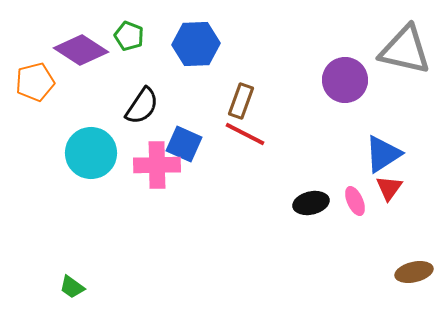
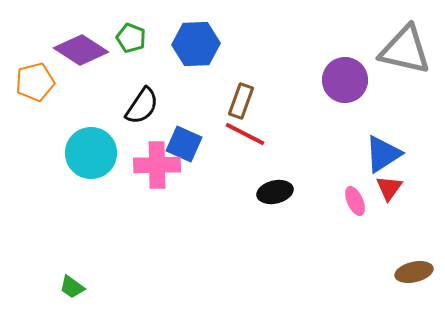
green pentagon: moved 2 px right, 2 px down
black ellipse: moved 36 px left, 11 px up
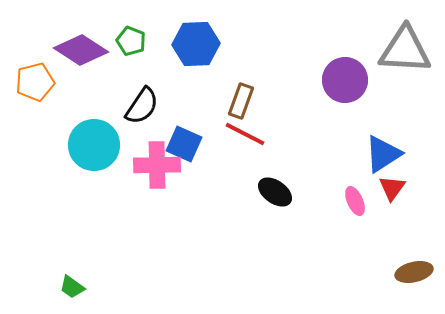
green pentagon: moved 3 px down
gray triangle: rotated 10 degrees counterclockwise
cyan circle: moved 3 px right, 8 px up
red triangle: moved 3 px right
black ellipse: rotated 48 degrees clockwise
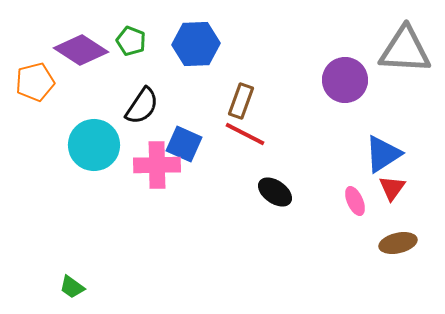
brown ellipse: moved 16 px left, 29 px up
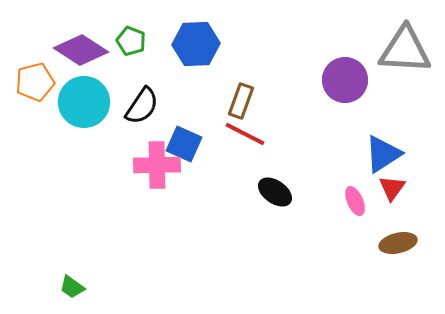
cyan circle: moved 10 px left, 43 px up
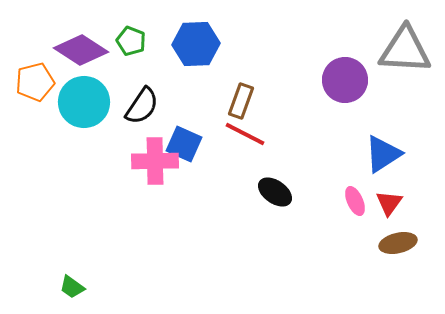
pink cross: moved 2 px left, 4 px up
red triangle: moved 3 px left, 15 px down
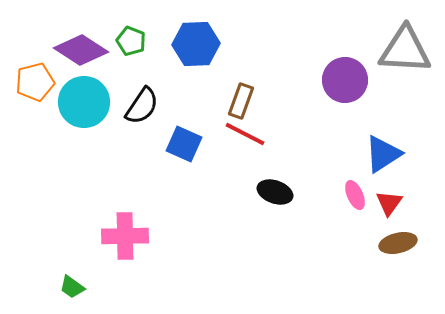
pink cross: moved 30 px left, 75 px down
black ellipse: rotated 16 degrees counterclockwise
pink ellipse: moved 6 px up
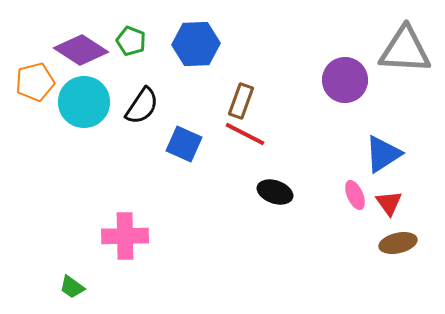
red triangle: rotated 12 degrees counterclockwise
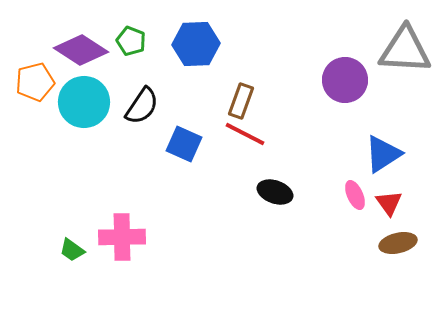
pink cross: moved 3 px left, 1 px down
green trapezoid: moved 37 px up
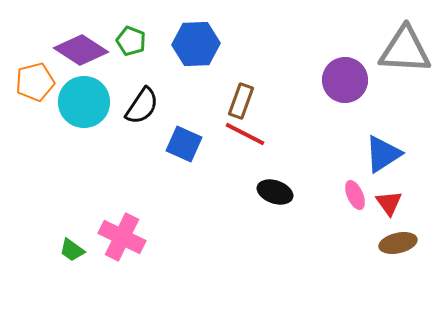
pink cross: rotated 27 degrees clockwise
